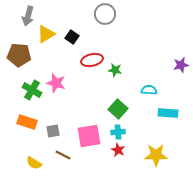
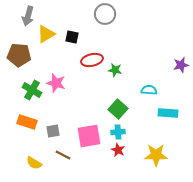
black square: rotated 24 degrees counterclockwise
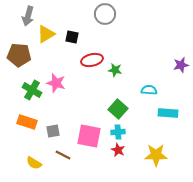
pink square: rotated 20 degrees clockwise
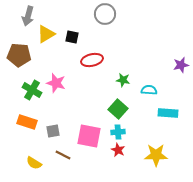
green star: moved 8 px right, 10 px down
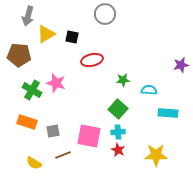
green star: rotated 16 degrees counterclockwise
brown line: rotated 49 degrees counterclockwise
